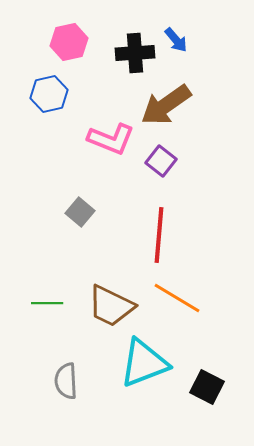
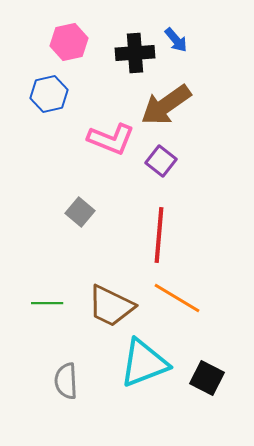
black square: moved 9 px up
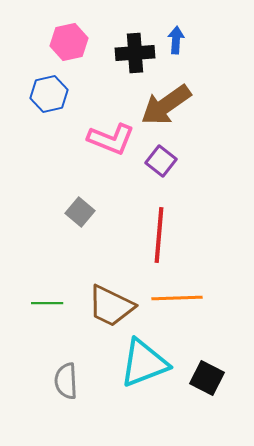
blue arrow: rotated 136 degrees counterclockwise
orange line: rotated 33 degrees counterclockwise
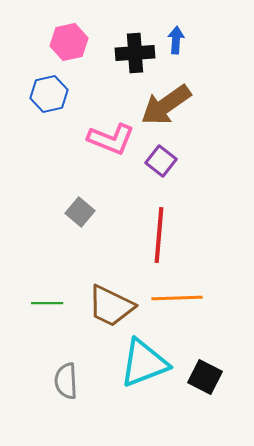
black square: moved 2 px left, 1 px up
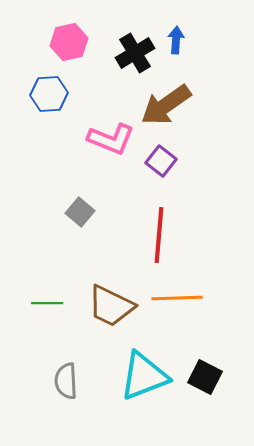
black cross: rotated 27 degrees counterclockwise
blue hexagon: rotated 9 degrees clockwise
cyan triangle: moved 13 px down
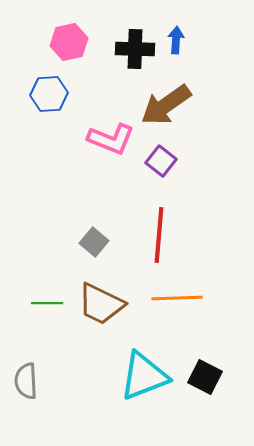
black cross: moved 4 px up; rotated 33 degrees clockwise
gray square: moved 14 px right, 30 px down
brown trapezoid: moved 10 px left, 2 px up
gray semicircle: moved 40 px left
